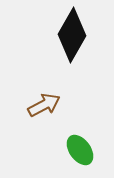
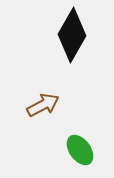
brown arrow: moved 1 px left
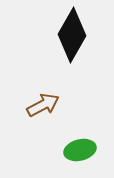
green ellipse: rotated 68 degrees counterclockwise
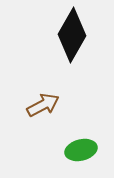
green ellipse: moved 1 px right
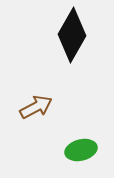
brown arrow: moved 7 px left, 2 px down
